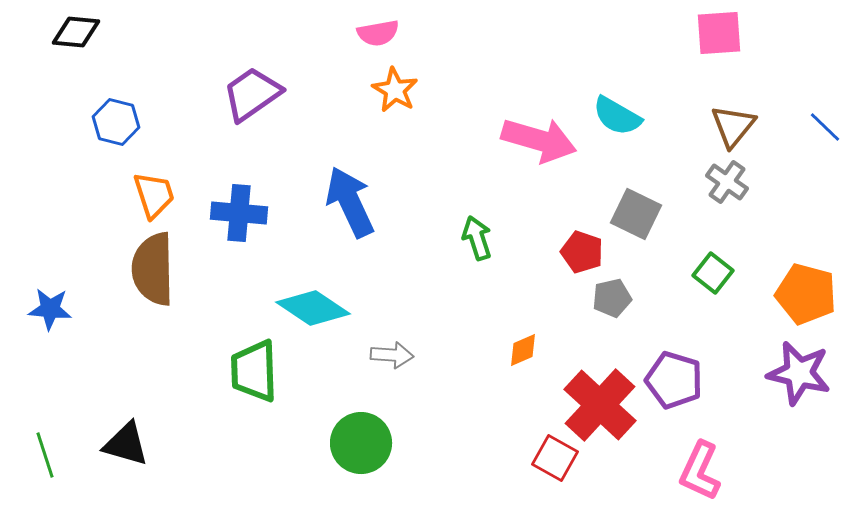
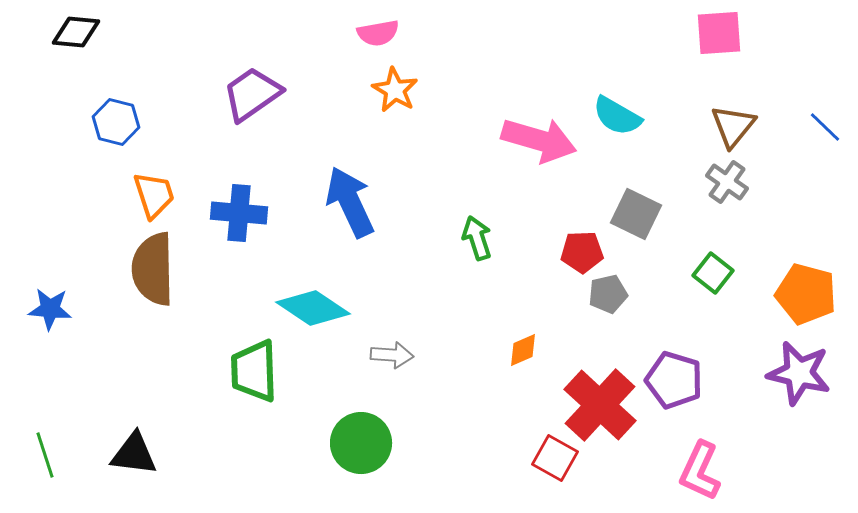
red pentagon: rotated 21 degrees counterclockwise
gray pentagon: moved 4 px left, 4 px up
black triangle: moved 8 px right, 10 px down; rotated 9 degrees counterclockwise
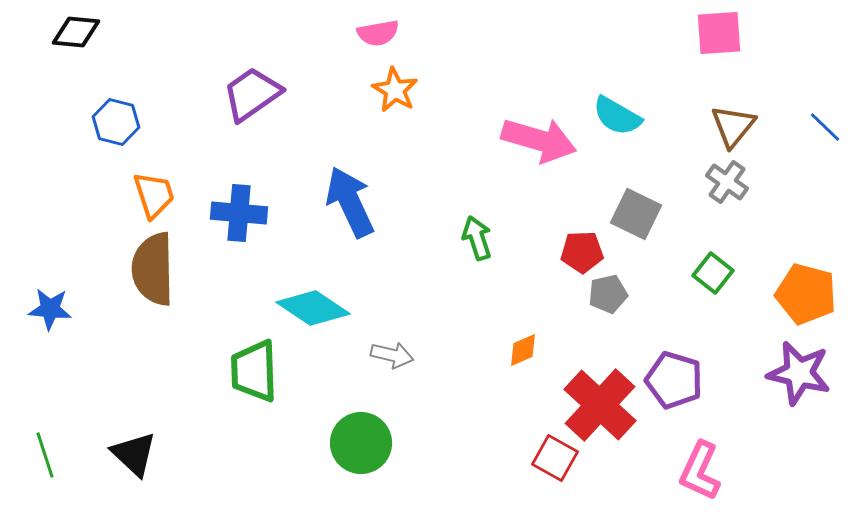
gray arrow: rotated 9 degrees clockwise
black triangle: rotated 36 degrees clockwise
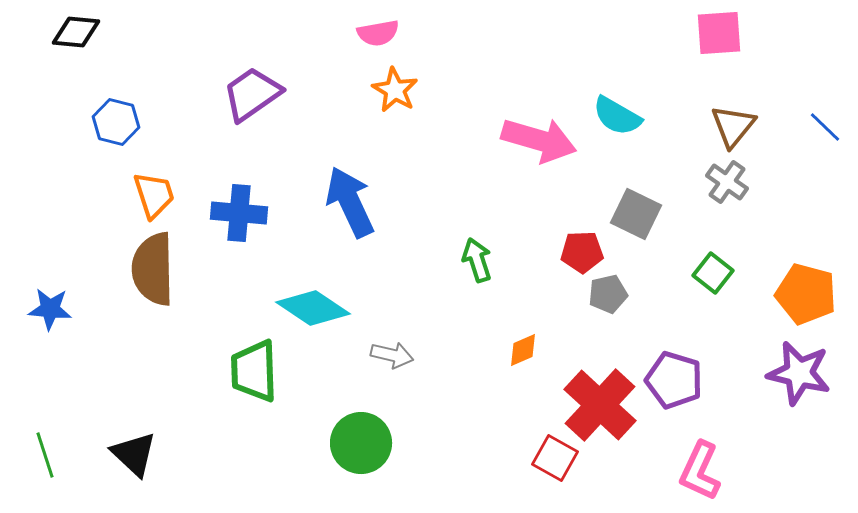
green arrow: moved 22 px down
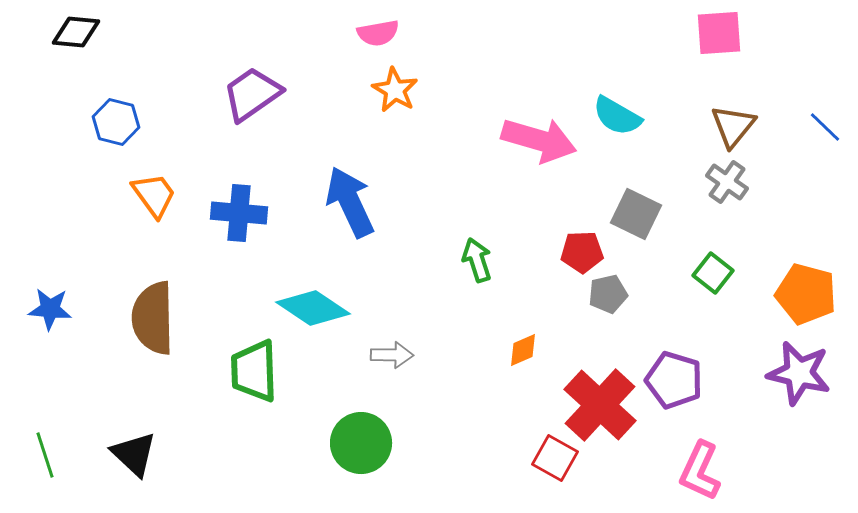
orange trapezoid: rotated 18 degrees counterclockwise
brown semicircle: moved 49 px down
gray arrow: rotated 12 degrees counterclockwise
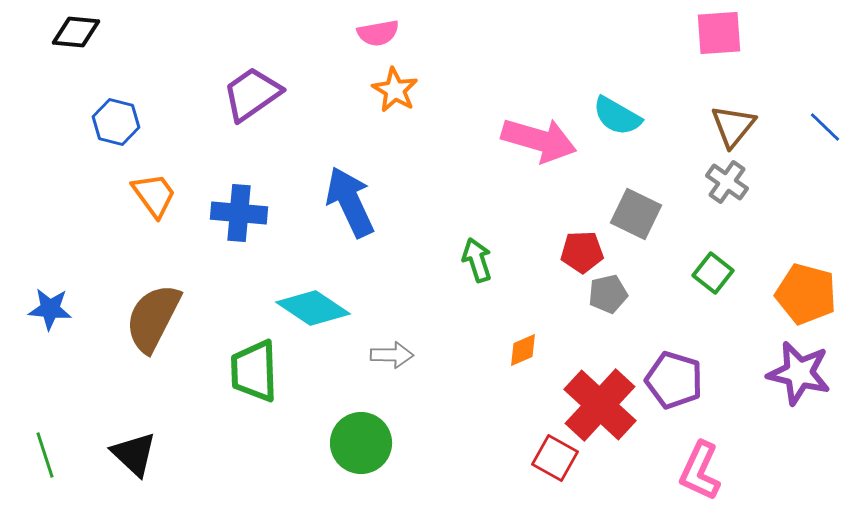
brown semicircle: rotated 28 degrees clockwise
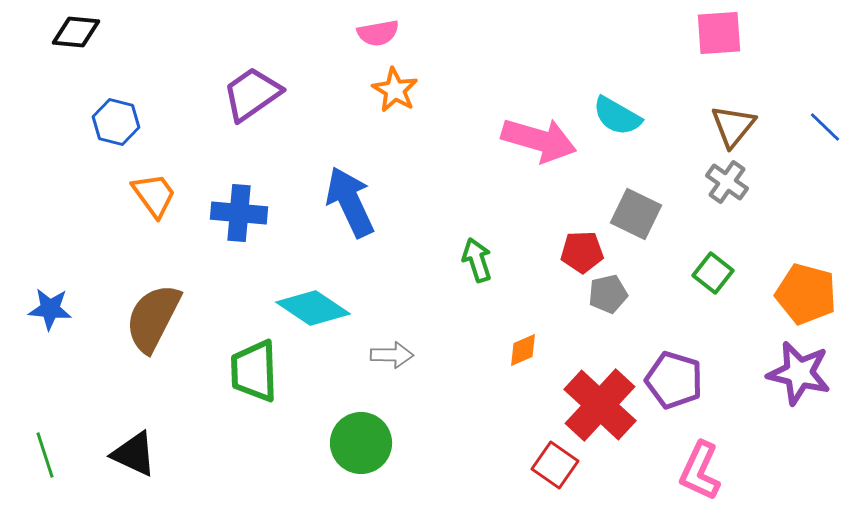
black triangle: rotated 18 degrees counterclockwise
red square: moved 7 px down; rotated 6 degrees clockwise
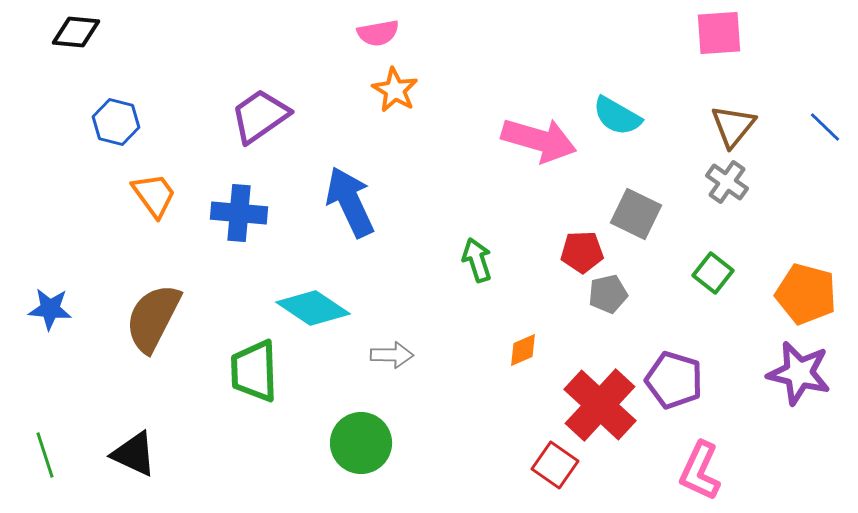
purple trapezoid: moved 8 px right, 22 px down
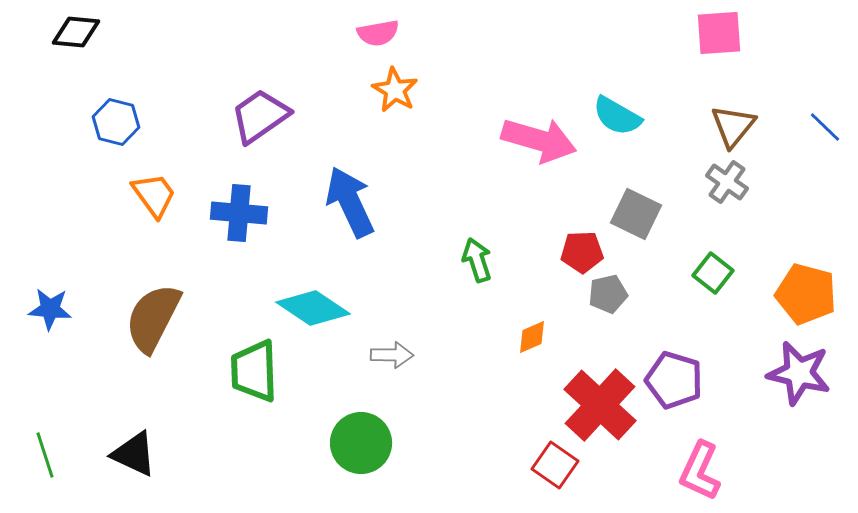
orange diamond: moved 9 px right, 13 px up
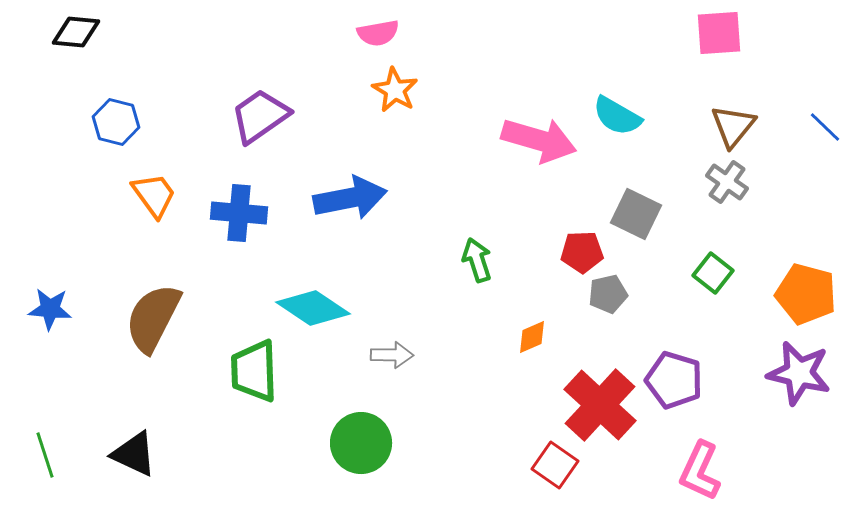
blue arrow: moved 4 px up; rotated 104 degrees clockwise
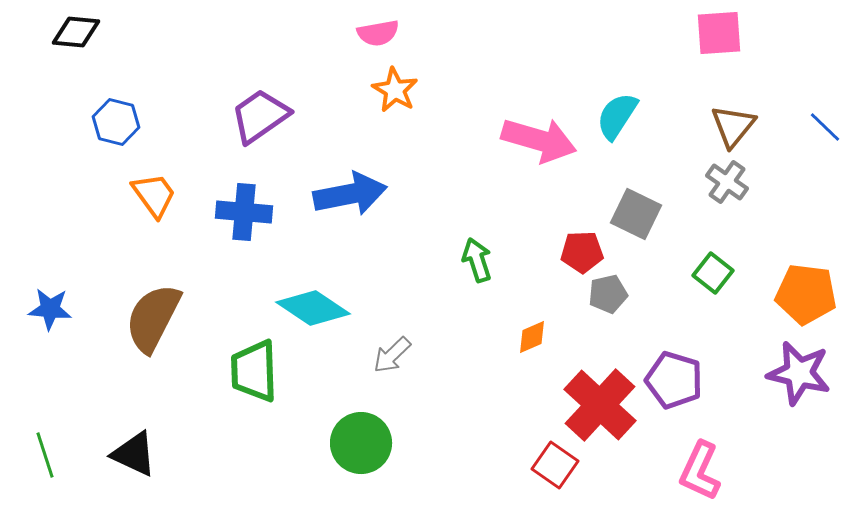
cyan semicircle: rotated 93 degrees clockwise
blue arrow: moved 4 px up
blue cross: moved 5 px right, 1 px up
orange pentagon: rotated 8 degrees counterclockwise
gray arrow: rotated 135 degrees clockwise
